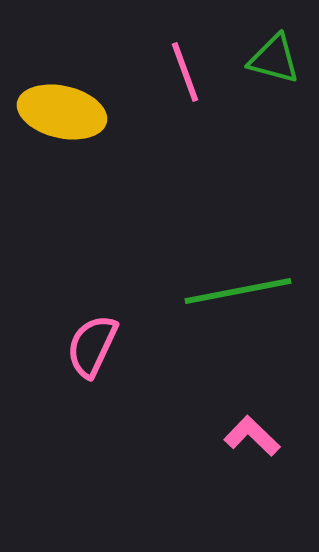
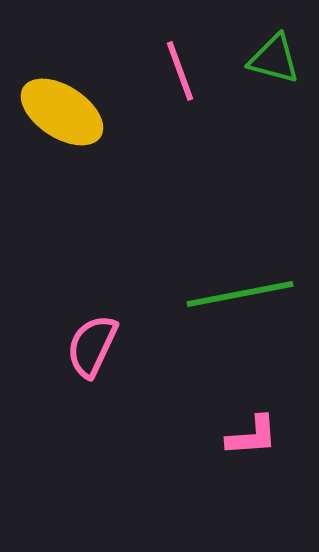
pink line: moved 5 px left, 1 px up
yellow ellipse: rotated 20 degrees clockwise
green line: moved 2 px right, 3 px down
pink L-shape: rotated 132 degrees clockwise
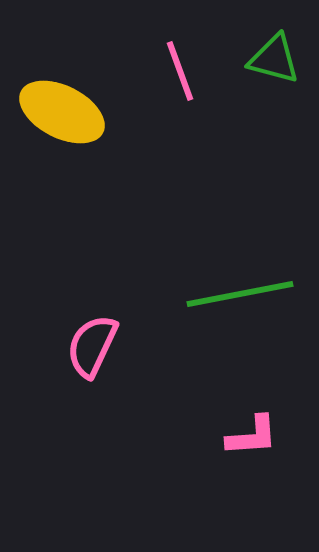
yellow ellipse: rotated 6 degrees counterclockwise
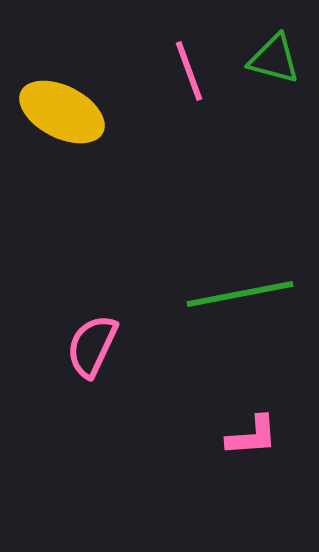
pink line: moved 9 px right
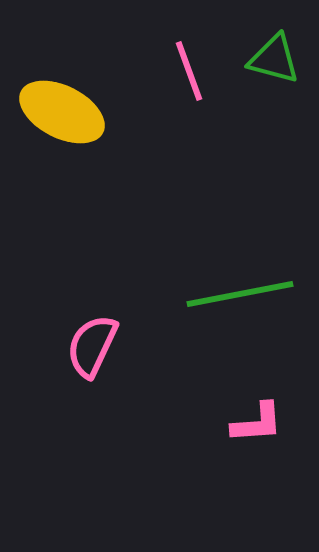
pink L-shape: moved 5 px right, 13 px up
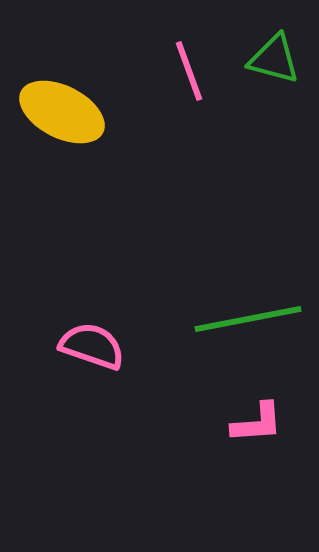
green line: moved 8 px right, 25 px down
pink semicircle: rotated 84 degrees clockwise
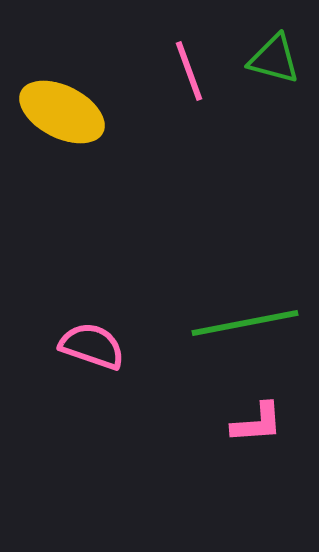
green line: moved 3 px left, 4 px down
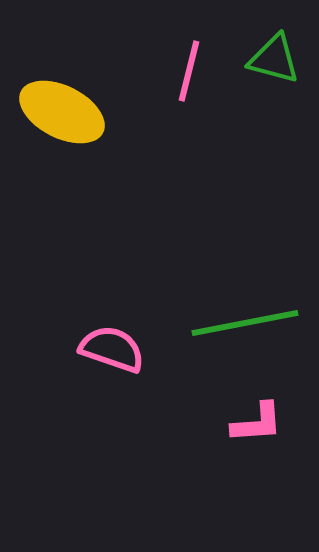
pink line: rotated 34 degrees clockwise
pink semicircle: moved 20 px right, 3 px down
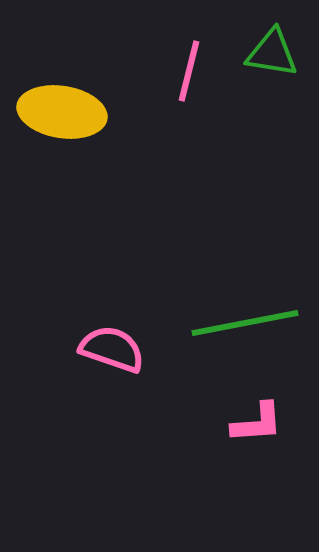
green triangle: moved 2 px left, 6 px up; rotated 6 degrees counterclockwise
yellow ellipse: rotated 18 degrees counterclockwise
